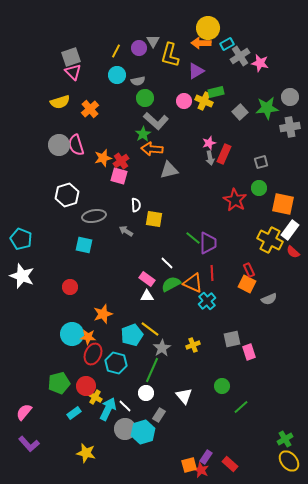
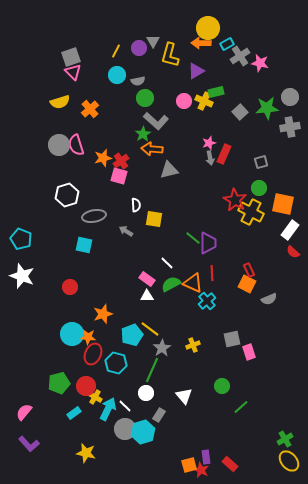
yellow cross at (270, 240): moved 19 px left, 28 px up
purple rectangle at (206, 457): rotated 40 degrees counterclockwise
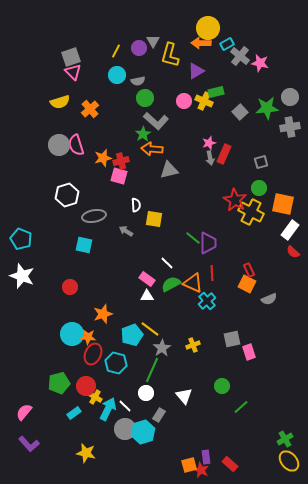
gray cross at (240, 56): rotated 18 degrees counterclockwise
red cross at (121, 161): rotated 21 degrees clockwise
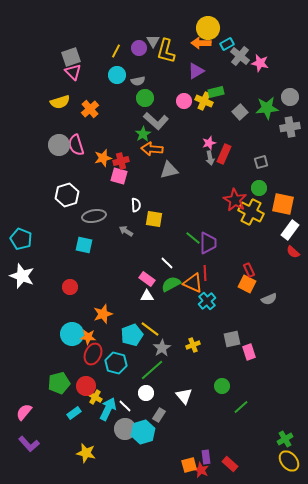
yellow L-shape at (170, 55): moved 4 px left, 4 px up
red line at (212, 273): moved 7 px left
green line at (152, 370): rotated 25 degrees clockwise
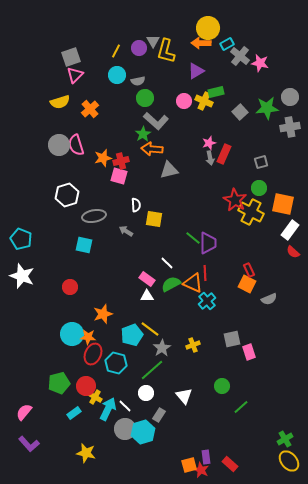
pink triangle at (73, 72): moved 2 px right, 3 px down; rotated 30 degrees clockwise
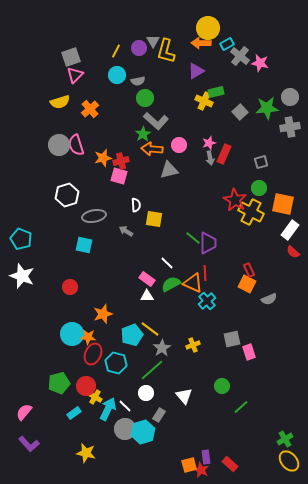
pink circle at (184, 101): moved 5 px left, 44 px down
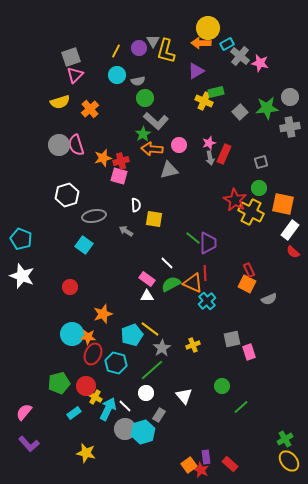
cyan square at (84, 245): rotated 24 degrees clockwise
orange square at (189, 465): rotated 21 degrees counterclockwise
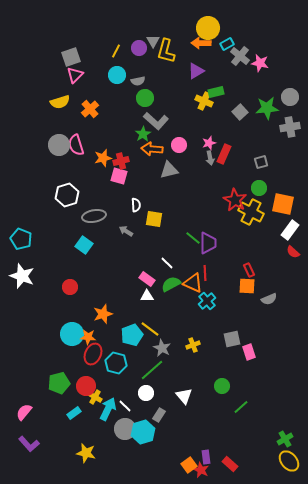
orange square at (247, 284): moved 2 px down; rotated 24 degrees counterclockwise
gray star at (162, 348): rotated 12 degrees counterclockwise
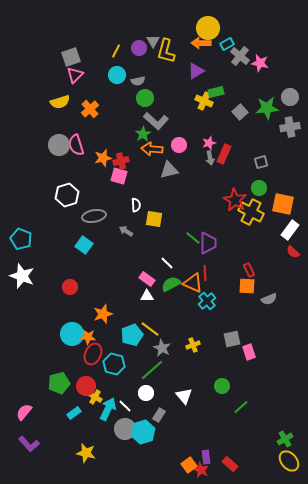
cyan hexagon at (116, 363): moved 2 px left, 1 px down
